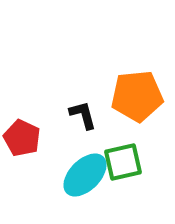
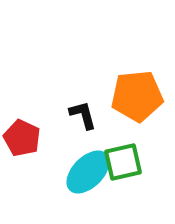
cyan ellipse: moved 3 px right, 3 px up
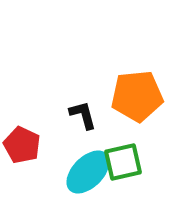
red pentagon: moved 7 px down
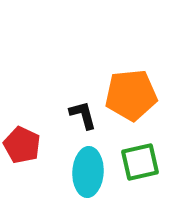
orange pentagon: moved 6 px left, 1 px up
green square: moved 17 px right
cyan ellipse: rotated 42 degrees counterclockwise
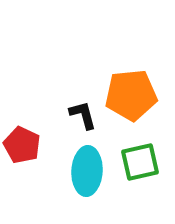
cyan ellipse: moved 1 px left, 1 px up
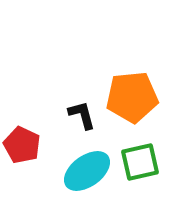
orange pentagon: moved 1 px right, 2 px down
black L-shape: moved 1 px left
cyan ellipse: rotated 51 degrees clockwise
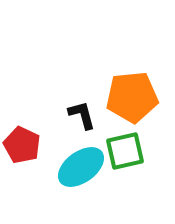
green square: moved 15 px left, 11 px up
cyan ellipse: moved 6 px left, 4 px up
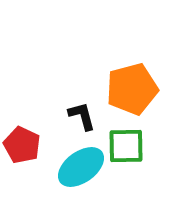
orange pentagon: moved 8 px up; rotated 9 degrees counterclockwise
black L-shape: moved 1 px down
green square: moved 1 px right, 5 px up; rotated 12 degrees clockwise
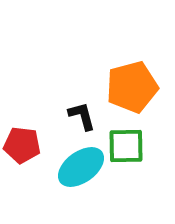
orange pentagon: moved 2 px up
red pentagon: rotated 18 degrees counterclockwise
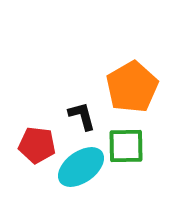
orange pentagon: rotated 15 degrees counterclockwise
red pentagon: moved 15 px right
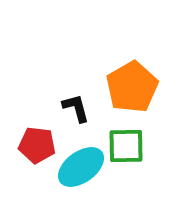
black L-shape: moved 6 px left, 8 px up
